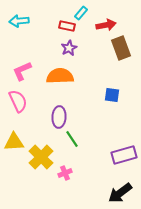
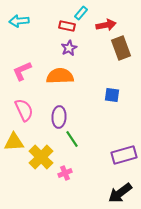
pink semicircle: moved 6 px right, 9 px down
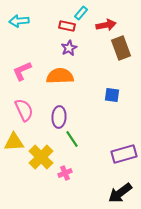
purple rectangle: moved 1 px up
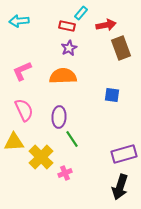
orange semicircle: moved 3 px right
black arrow: moved 6 px up; rotated 35 degrees counterclockwise
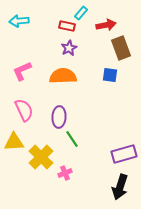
blue square: moved 2 px left, 20 px up
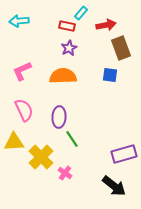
pink cross: rotated 32 degrees counterclockwise
black arrow: moved 6 px left, 1 px up; rotated 70 degrees counterclockwise
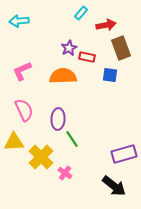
red rectangle: moved 20 px right, 31 px down
purple ellipse: moved 1 px left, 2 px down
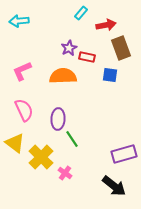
yellow triangle: moved 1 px right, 1 px down; rotated 40 degrees clockwise
